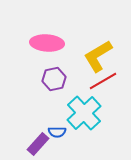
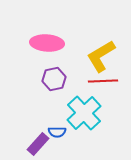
yellow L-shape: moved 3 px right
red line: rotated 28 degrees clockwise
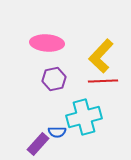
yellow L-shape: rotated 16 degrees counterclockwise
cyan cross: moved 4 px down; rotated 28 degrees clockwise
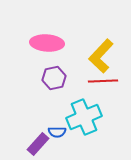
purple hexagon: moved 1 px up
cyan cross: rotated 8 degrees counterclockwise
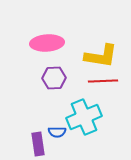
pink ellipse: rotated 8 degrees counterclockwise
yellow L-shape: rotated 124 degrees counterclockwise
purple hexagon: rotated 10 degrees clockwise
purple rectangle: rotated 50 degrees counterclockwise
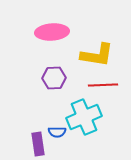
pink ellipse: moved 5 px right, 11 px up
yellow L-shape: moved 4 px left, 1 px up
red line: moved 4 px down
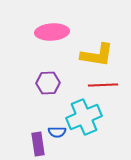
purple hexagon: moved 6 px left, 5 px down
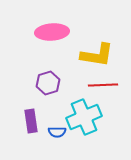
purple hexagon: rotated 15 degrees counterclockwise
purple rectangle: moved 7 px left, 23 px up
